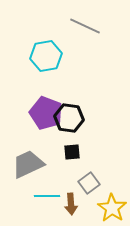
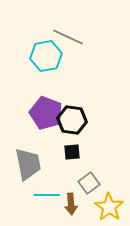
gray line: moved 17 px left, 11 px down
black hexagon: moved 3 px right, 2 px down
gray trapezoid: rotated 104 degrees clockwise
cyan line: moved 1 px up
yellow star: moved 3 px left, 1 px up
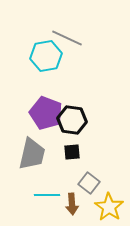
gray line: moved 1 px left, 1 px down
gray trapezoid: moved 4 px right, 10 px up; rotated 24 degrees clockwise
gray square: rotated 15 degrees counterclockwise
brown arrow: moved 1 px right
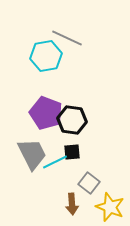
gray trapezoid: rotated 40 degrees counterclockwise
cyan line: moved 8 px right, 33 px up; rotated 25 degrees counterclockwise
yellow star: moved 1 px right; rotated 12 degrees counterclockwise
